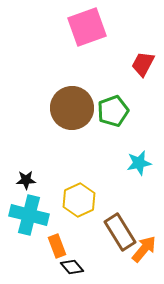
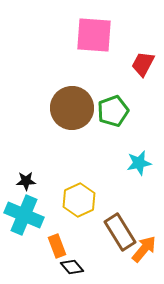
pink square: moved 7 px right, 8 px down; rotated 24 degrees clockwise
black star: moved 1 px down
cyan cross: moved 5 px left; rotated 9 degrees clockwise
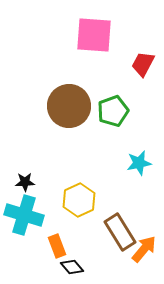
brown circle: moved 3 px left, 2 px up
black star: moved 1 px left, 1 px down
cyan cross: rotated 6 degrees counterclockwise
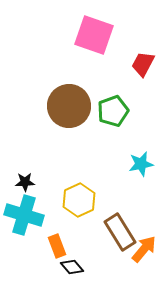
pink square: rotated 15 degrees clockwise
cyan star: moved 2 px right, 1 px down
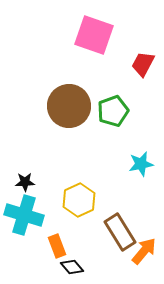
orange arrow: moved 2 px down
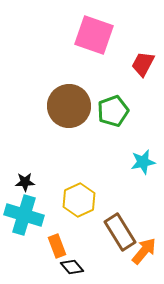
cyan star: moved 2 px right, 2 px up
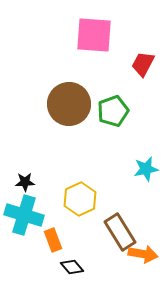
pink square: rotated 15 degrees counterclockwise
brown circle: moved 2 px up
cyan star: moved 3 px right, 7 px down
yellow hexagon: moved 1 px right, 1 px up
orange rectangle: moved 4 px left, 6 px up
orange arrow: moved 1 px left, 3 px down; rotated 60 degrees clockwise
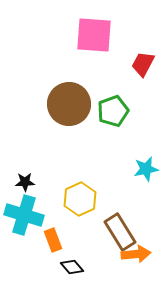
orange arrow: moved 7 px left; rotated 16 degrees counterclockwise
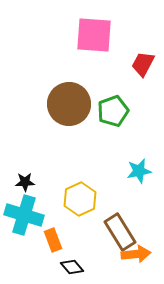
cyan star: moved 7 px left, 2 px down
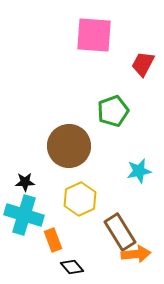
brown circle: moved 42 px down
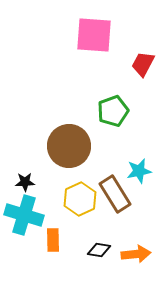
brown rectangle: moved 5 px left, 38 px up
orange rectangle: rotated 20 degrees clockwise
black diamond: moved 27 px right, 17 px up; rotated 40 degrees counterclockwise
